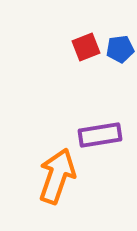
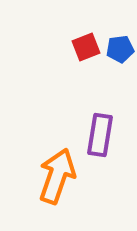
purple rectangle: rotated 72 degrees counterclockwise
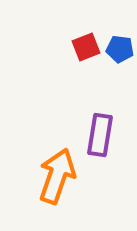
blue pentagon: rotated 16 degrees clockwise
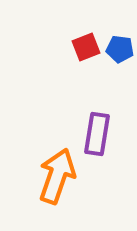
purple rectangle: moved 3 px left, 1 px up
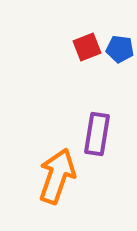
red square: moved 1 px right
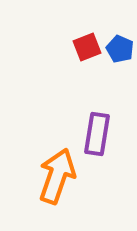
blue pentagon: rotated 16 degrees clockwise
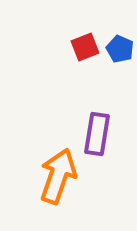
red square: moved 2 px left
orange arrow: moved 1 px right
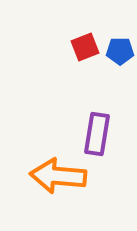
blue pentagon: moved 2 px down; rotated 24 degrees counterclockwise
orange arrow: rotated 104 degrees counterclockwise
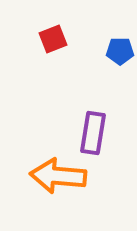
red square: moved 32 px left, 8 px up
purple rectangle: moved 4 px left, 1 px up
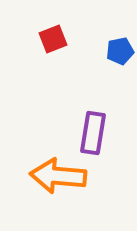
blue pentagon: rotated 12 degrees counterclockwise
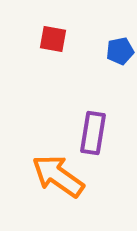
red square: rotated 32 degrees clockwise
orange arrow: rotated 30 degrees clockwise
